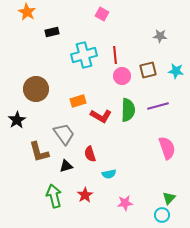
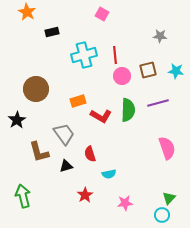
purple line: moved 3 px up
green arrow: moved 31 px left
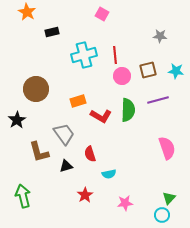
purple line: moved 3 px up
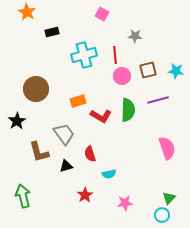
gray star: moved 25 px left
black star: moved 1 px down
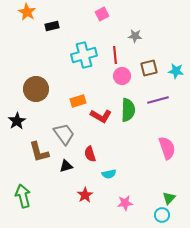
pink square: rotated 32 degrees clockwise
black rectangle: moved 6 px up
brown square: moved 1 px right, 2 px up
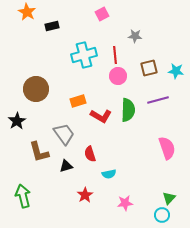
pink circle: moved 4 px left
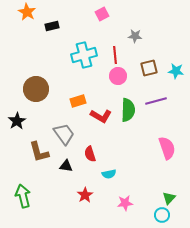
purple line: moved 2 px left, 1 px down
black triangle: rotated 24 degrees clockwise
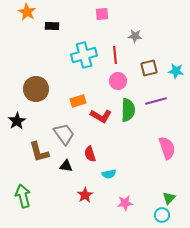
pink square: rotated 24 degrees clockwise
black rectangle: rotated 16 degrees clockwise
pink circle: moved 5 px down
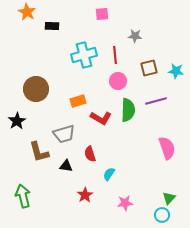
red L-shape: moved 2 px down
gray trapezoid: rotated 110 degrees clockwise
cyan semicircle: rotated 136 degrees clockwise
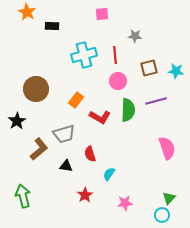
orange rectangle: moved 2 px left, 1 px up; rotated 35 degrees counterclockwise
red L-shape: moved 1 px left, 1 px up
brown L-shape: moved 3 px up; rotated 115 degrees counterclockwise
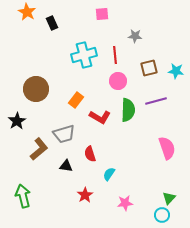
black rectangle: moved 3 px up; rotated 64 degrees clockwise
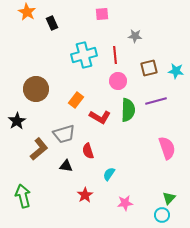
red semicircle: moved 2 px left, 3 px up
